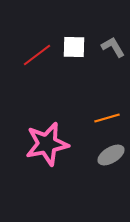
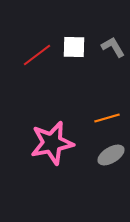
pink star: moved 5 px right, 1 px up
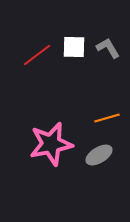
gray L-shape: moved 5 px left, 1 px down
pink star: moved 1 px left, 1 px down
gray ellipse: moved 12 px left
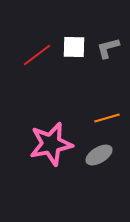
gray L-shape: rotated 75 degrees counterclockwise
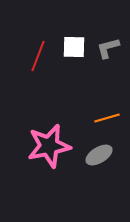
red line: moved 1 px right, 1 px down; rotated 32 degrees counterclockwise
pink star: moved 2 px left, 2 px down
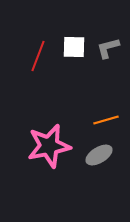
orange line: moved 1 px left, 2 px down
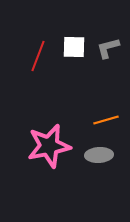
gray ellipse: rotated 28 degrees clockwise
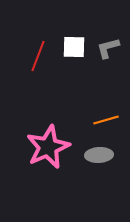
pink star: moved 1 px left, 1 px down; rotated 12 degrees counterclockwise
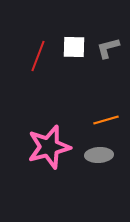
pink star: moved 1 px right; rotated 9 degrees clockwise
